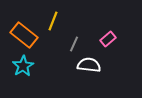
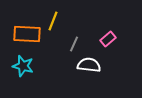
orange rectangle: moved 3 px right, 1 px up; rotated 36 degrees counterclockwise
cyan star: rotated 25 degrees counterclockwise
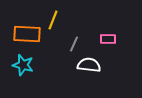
yellow line: moved 1 px up
pink rectangle: rotated 42 degrees clockwise
cyan star: moved 1 px up
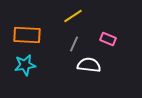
yellow line: moved 20 px right, 4 px up; rotated 36 degrees clockwise
orange rectangle: moved 1 px down
pink rectangle: rotated 21 degrees clockwise
cyan star: moved 2 px right; rotated 25 degrees counterclockwise
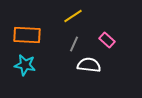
pink rectangle: moved 1 px left, 1 px down; rotated 21 degrees clockwise
cyan star: rotated 20 degrees clockwise
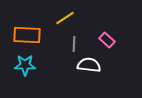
yellow line: moved 8 px left, 2 px down
gray line: rotated 21 degrees counterclockwise
cyan star: rotated 10 degrees counterclockwise
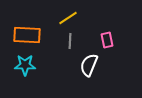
yellow line: moved 3 px right
pink rectangle: rotated 35 degrees clockwise
gray line: moved 4 px left, 3 px up
white semicircle: rotated 75 degrees counterclockwise
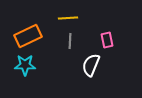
yellow line: rotated 30 degrees clockwise
orange rectangle: moved 1 px right, 1 px down; rotated 28 degrees counterclockwise
white semicircle: moved 2 px right
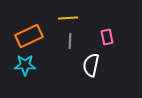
orange rectangle: moved 1 px right
pink rectangle: moved 3 px up
white semicircle: rotated 10 degrees counterclockwise
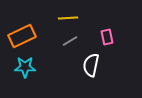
orange rectangle: moved 7 px left
gray line: rotated 56 degrees clockwise
cyan star: moved 2 px down
